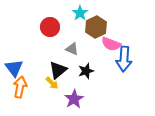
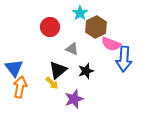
purple star: rotated 12 degrees clockwise
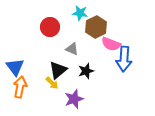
cyan star: rotated 28 degrees counterclockwise
blue triangle: moved 1 px right, 1 px up
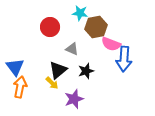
brown hexagon: rotated 15 degrees clockwise
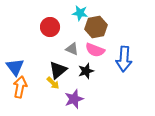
pink semicircle: moved 16 px left, 6 px down
yellow arrow: moved 1 px right
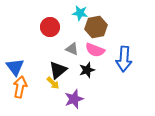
black star: moved 1 px right, 1 px up
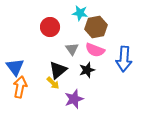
gray triangle: rotated 32 degrees clockwise
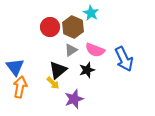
cyan star: moved 11 px right; rotated 21 degrees clockwise
brown hexagon: moved 23 px left; rotated 25 degrees counterclockwise
gray triangle: moved 1 px left, 1 px down; rotated 32 degrees clockwise
blue arrow: rotated 30 degrees counterclockwise
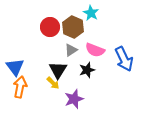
black triangle: rotated 18 degrees counterclockwise
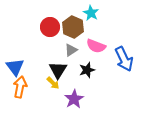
pink semicircle: moved 1 px right, 4 px up
purple star: rotated 12 degrees counterclockwise
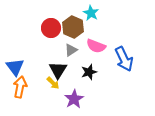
red circle: moved 1 px right, 1 px down
black star: moved 2 px right, 2 px down
